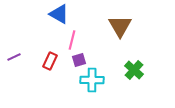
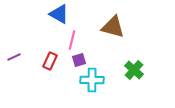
brown triangle: moved 7 px left, 1 px down; rotated 45 degrees counterclockwise
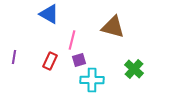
blue triangle: moved 10 px left
purple line: rotated 56 degrees counterclockwise
green cross: moved 1 px up
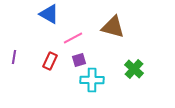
pink line: moved 1 px right, 2 px up; rotated 48 degrees clockwise
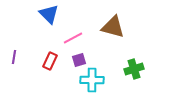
blue triangle: rotated 15 degrees clockwise
green cross: rotated 30 degrees clockwise
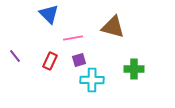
pink line: rotated 18 degrees clockwise
purple line: moved 1 px right, 1 px up; rotated 48 degrees counterclockwise
green cross: rotated 18 degrees clockwise
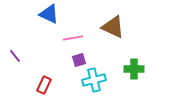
blue triangle: rotated 20 degrees counterclockwise
brown triangle: rotated 10 degrees clockwise
red rectangle: moved 6 px left, 24 px down
cyan cross: moved 2 px right; rotated 15 degrees counterclockwise
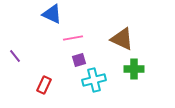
blue triangle: moved 3 px right
brown triangle: moved 9 px right, 12 px down
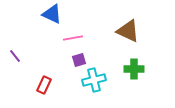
brown triangle: moved 6 px right, 8 px up
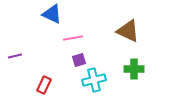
purple line: rotated 64 degrees counterclockwise
